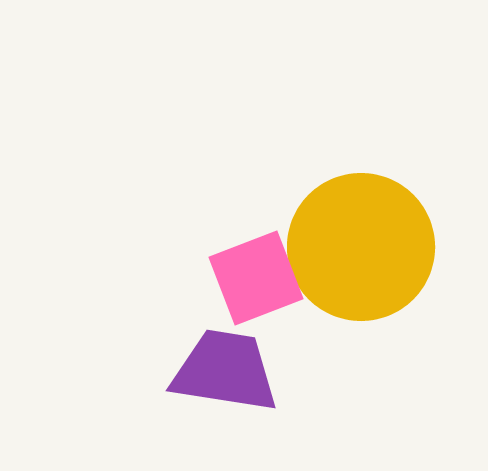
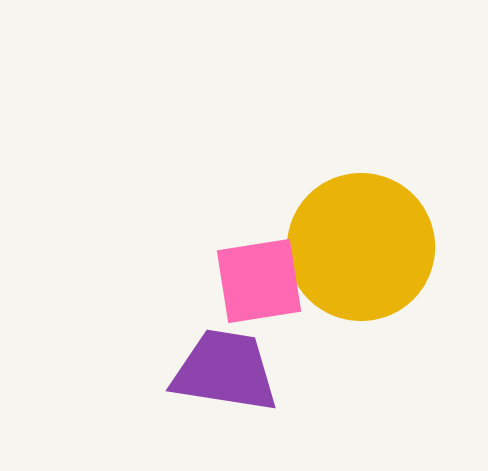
pink square: moved 3 px right, 3 px down; rotated 12 degrees clockwise
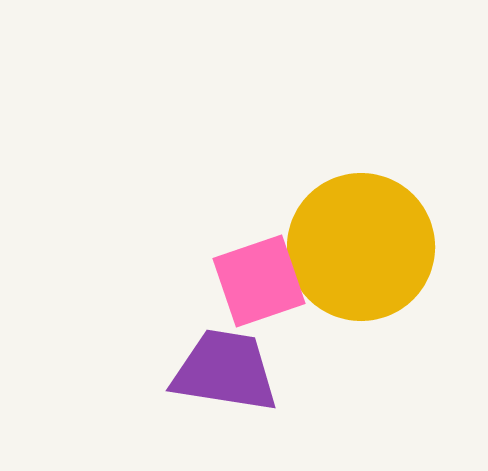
pink square: rotated 10 degrees counterclockwise
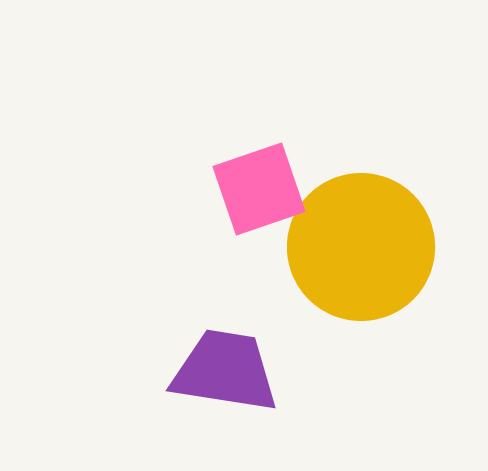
pink square: moved 92 px up
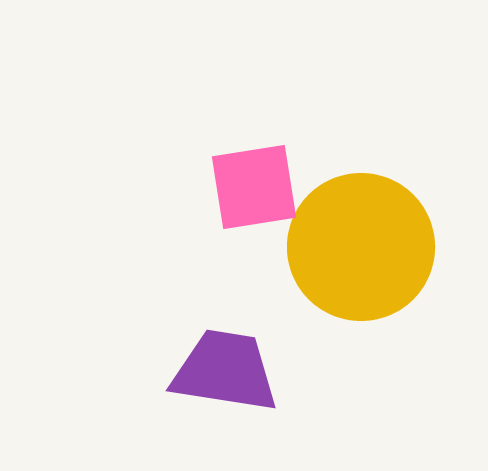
pink square: moved 5 px left, 2 px up; rotated 10 degrees clockwise
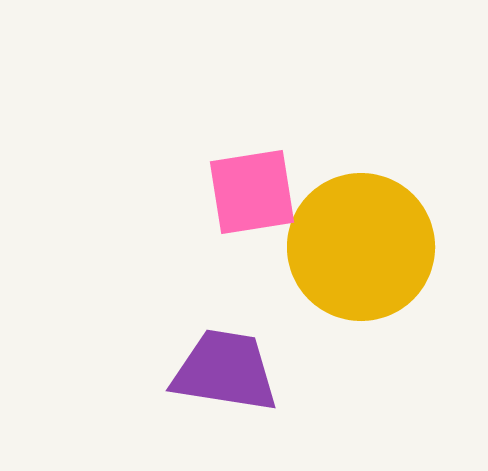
pink square: moved 2 px left, 5 px down
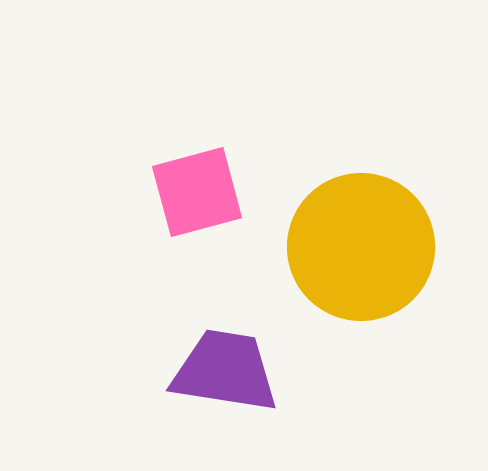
pink square: moved 55 px left; rotated 6 degrees counterclockwise
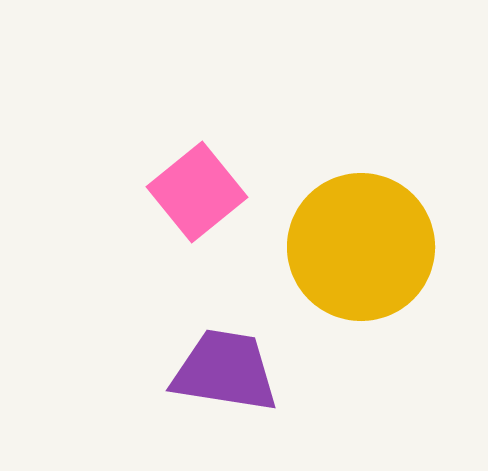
pink square: rotated 24 degrees counterclockwise
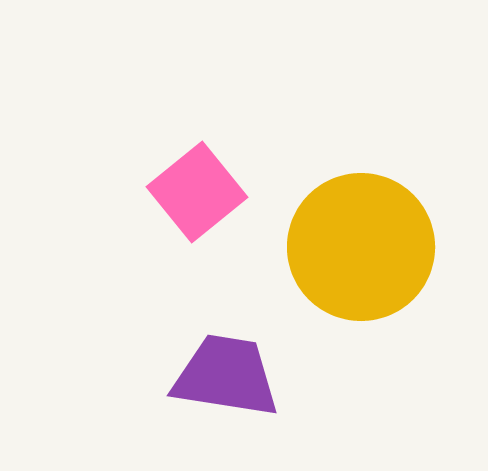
purple trapezoid: moved 1 px right, 5 px down
